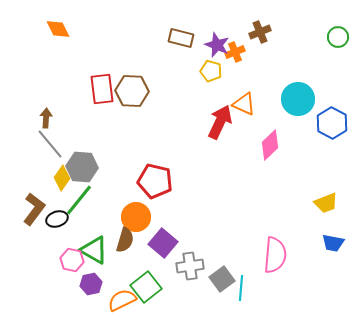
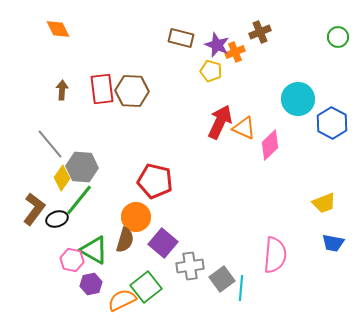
orange triangle: moved 24 px down
brown arrow: moved 16 px right, 28 px up
yellow trapezoid: moved 2 px left
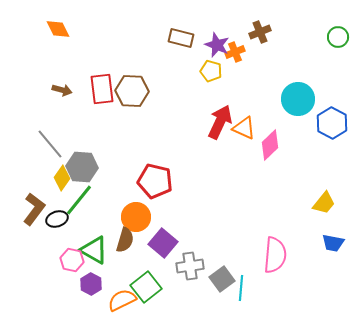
brown arrow: rotated 102 degrees clockwise
yellow trapezoid: rotated 30 degrees counterclockwise
purple hexagon: rotated 20 degrees counterclockwise
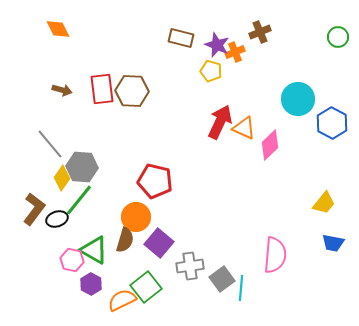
purple square: moved 4 px left
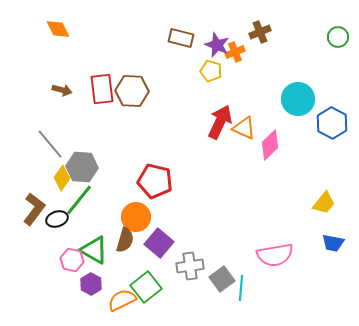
pink semicircle: rotated 75 degrees clockwise
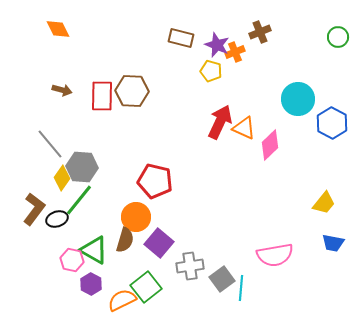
red rectangle: moved 7 px down; rotated 8 degrees clockwise
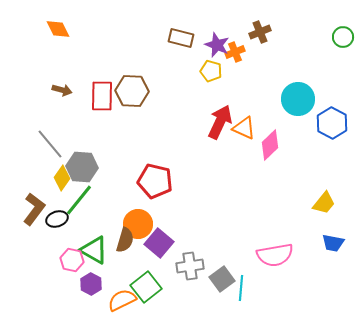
green circle: moved 5 px right
orange circle: moved 2 px right, 7 px down
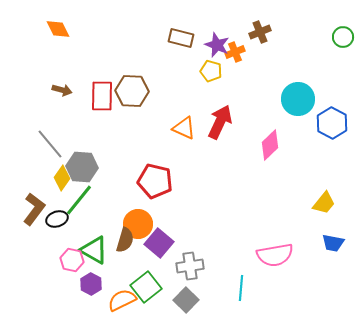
orange triangle: moved 60 px left
gray square: moved 36 px left, 21 px down; rotated 10 degrees counterclockwise
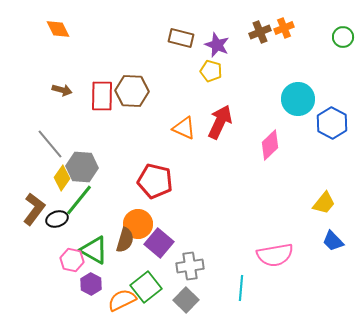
orange cross: moved 49 px right, 24 px up
blue trapezoid: moved 2 px up; rotated 35 degrees clockwise
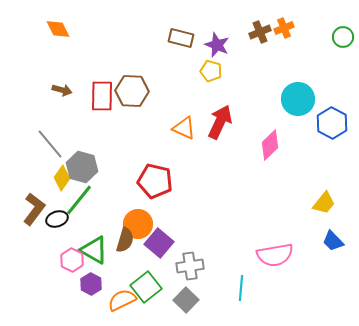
gray hexagon: rotated 12 degrees clockwise
pink hexagon: rotated 15 degrees clockwise
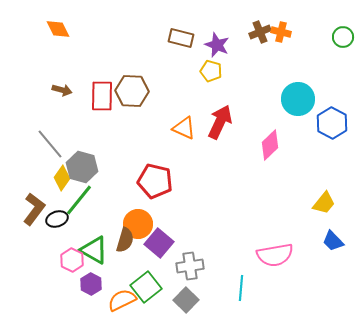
orange cross: moved 3 px left, 4 px down; rotated 36 degrees clockwise
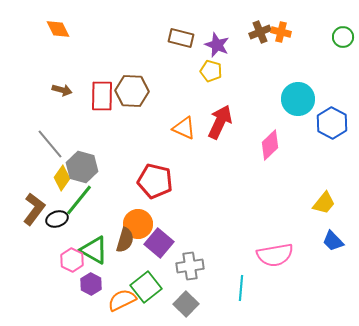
gray square: moved 4 px down
